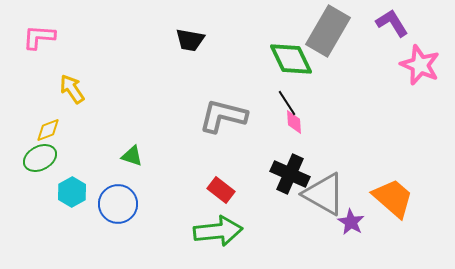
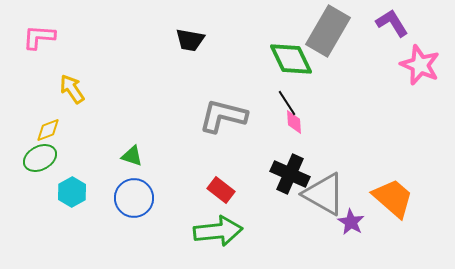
blue circle: moved 16 px right, 6 px up
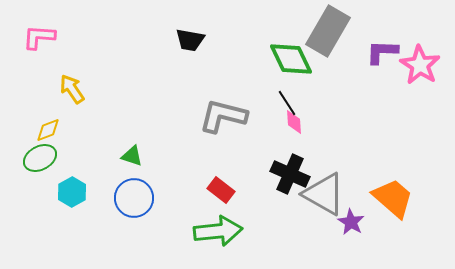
purple L-shape: moved 10 px left, 29 px down; rotated 56 degrees counterclockwise
pink star: rotated 9 degrees clockwise
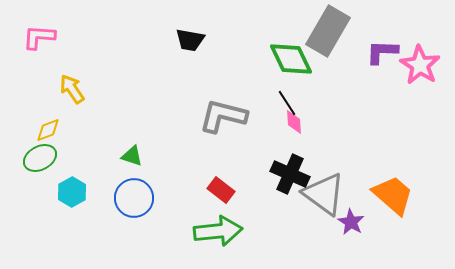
gray triangle: rotated 6 degrees clockwise
orange trapezoid: moved 3 px up
